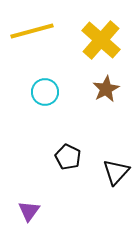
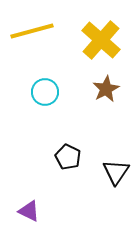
black triangle: rotated 8 degrees counterclockwise
purple triangle: rotated 40 degrees counterclockwise
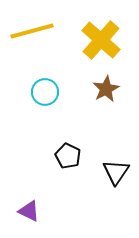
black pentagon: moved 1 px up
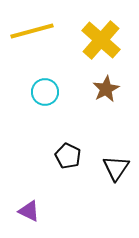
black triangle: moved 4 px up
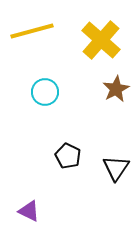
brown star: moved 10 px right
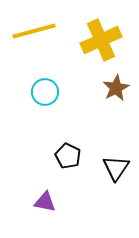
yellow line: moved 2 px right
yellow cross: rotated 24 degrees clockwise
brown star: moved 1 px up
purple triangle: moved 16 px right, 9 px up; rotated 15 degrees counterclockwise
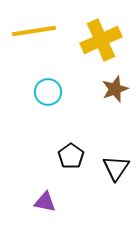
yellow line: rotated 6 degrees clockwise
brown star: moved 1 px left, 1 px down; rotated 8 degrees clockwise
cyan circle: moved 3 px right
black pentagon: moved 3 px right; rotated 10 degrees clockwise
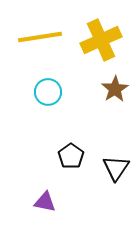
yellow line: moved 6 px right, 6 px down
brown star: rotated 12 degrees counterclockwise
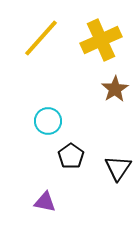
yellow line: moved 1 px right, 1 px down; rotated 39 degrees counterclockwise
cyan circle: moved 29 px down
black triangle: moved 2 px right
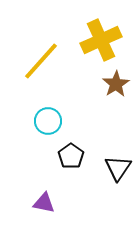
yellow line: moved 23 px down
brown star: moved 1 px right, 5 px up
purple triangle: moved 1 px left, 1 px down
